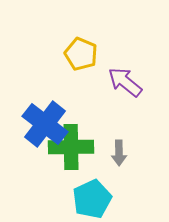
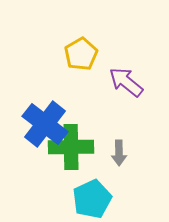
yellow pentagon: rotated 20 degrees clockwise
purple arrow: moved 1 px right
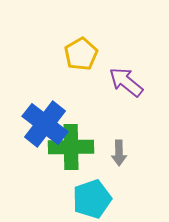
cyan pentagon: rotated 6 degrees clockwise
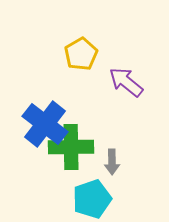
gray arrow: moved 7 px left, 9 px down
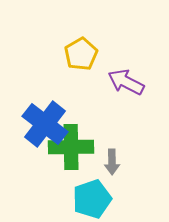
purple arrow: rotated 12 degrees counterclockwise
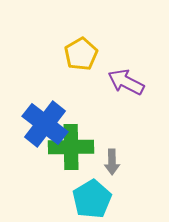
cyan pentagon: rotated 12 degrees counterclockwise
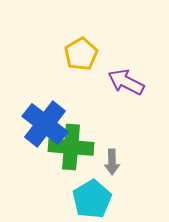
green cross: rotated 6 degrees clockwise
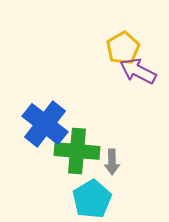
yellow pentagon: moved 42 px right, 6 px up
purple arrow: moved 12 px right, 11 px up
green cross: moved 6 px right, 4 px down
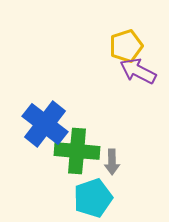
yellow pentagon: moved 3 px right, 2 px up; rotated 12 degrees clockwise
cyan pentagon: moved 1 px right, 1 px up; rotated 12 degrees clockwise
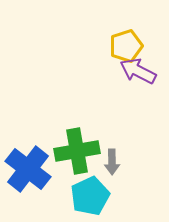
blue cross: moved 17 px left, 45 px down
green cross: rotated 15 degrees counterclockwise
cyan pentagon: moved 3 px left, 2 px up; rotated 6 degrees counterclockwise
